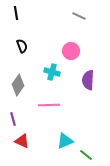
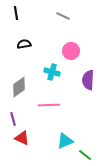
gray line: moved 16 px left
black semicircle: moved 2 px right, 2 px up; rotated 80 degrees counterclockwise
gray diamond: moved 1 px right, 2 px down; rotated 20 degrees clockwise
red triangle: moved 3 px up
green line: moved 1 px left
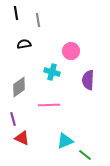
gray line: moved 25 px left, 4 px down; rotated 56 degrees clockwise
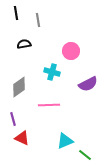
purple semicircle: moved 4 px down; rotated 120 degrees counterclockwise
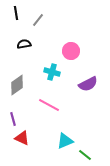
gray line: rotated 48 degrees clockwise
gray diamond: moved 2 px left, 2 px up
pink line: rotated 30 degrees clockwise
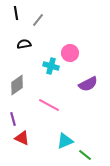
pink circle: moved 1 px left, 2 px down
cyan cross: moved 1 px left, 6 px up
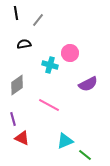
cyan cross: moved 1 px left, 1 px up
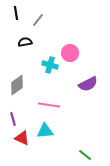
black semicircle: moved 1 px right, 2 px up
pink line: rotated 20 degrees counterclockwise
cyan triangle: moved 20 px left, 10 px up; rotated 18 degrees clockwise
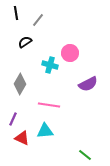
black semicircle: rotated 24 degrees counterclockwise
gray diamond: moved 3 px right, 1 px up; rotated 25 degrees counterclockwise
purple line: rotated 40 degrees clockwise
